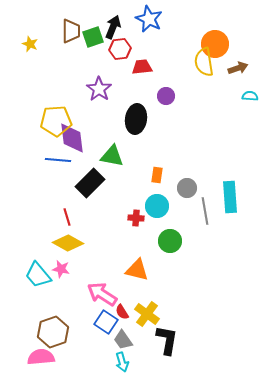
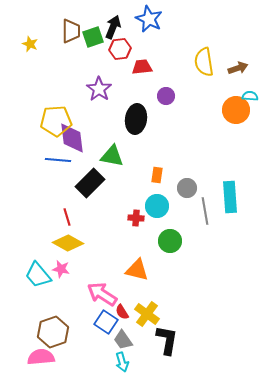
orange circle: moved 21 px right, 66 px down
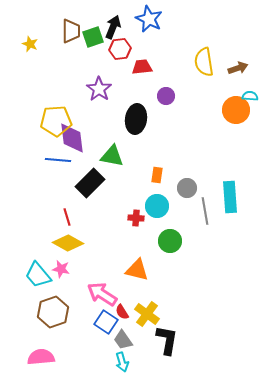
brown hexagon: moved 20 px up
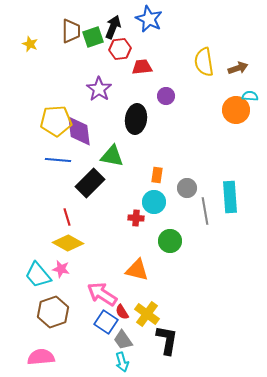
purple diamond: moved 7 px right, 7 px up
cyan circle: moved 3 px left, 4 px up
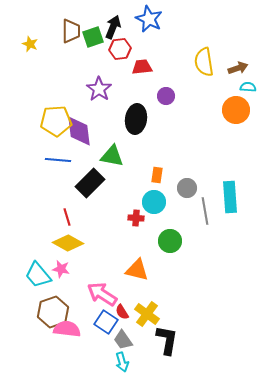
cyan semicircle: moved 2 px left, 9 px up
pink semicircle: moved 26 px right, 28 px up; rotated 12 degrees clockwise
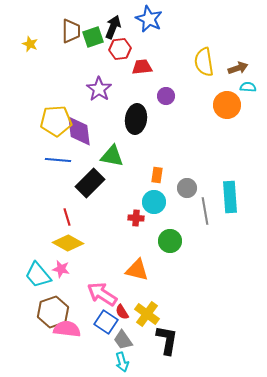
orange circle: moved 9 px left, 5 px up
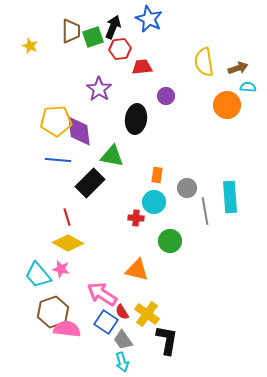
yellow star: moved 2 px down
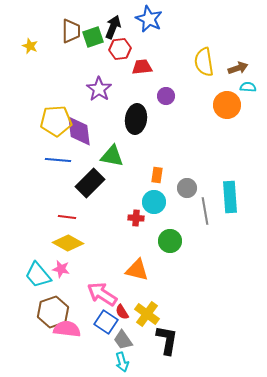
red line: rotated 66 degrees counterclockwise
